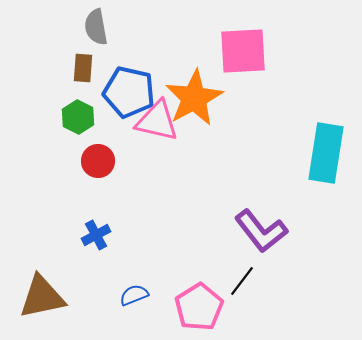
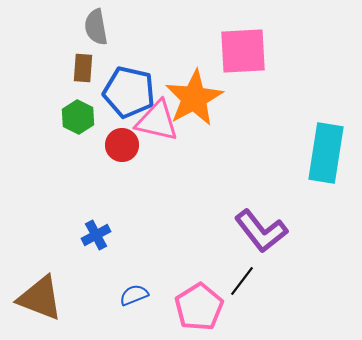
red circle: moved 24 px right, 16 px up
brown triangle: moved 2 px left, 1 px down; rotated 33 degrees clockwise
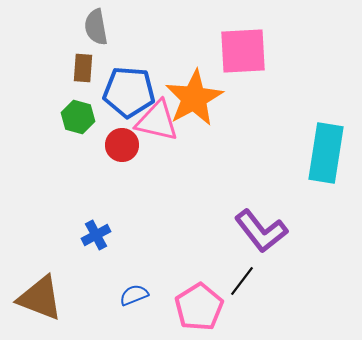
blue pentagon: rotated 9 degrees counterclockwise
green hexagon: rotated 12 degrees counterclockwise
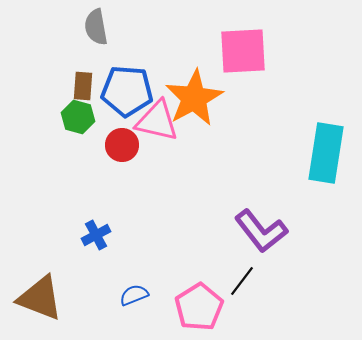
brown rectangle: moved 18 px down
blue pentagon: moved 2 px left, 1 px up
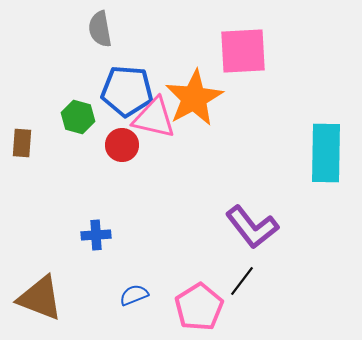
gray semicircle: moved 4 px right, 2 px down
brown rectangle: moved 61 px left, 57 px down
pink triangle: moved 3 px left, 3 px up
cyan rectangle: rotated 8 degrees counterclockwise
purple L-shape: moved 9 px left, 4 px up
blue cross: rotated 24 degrees clockwise
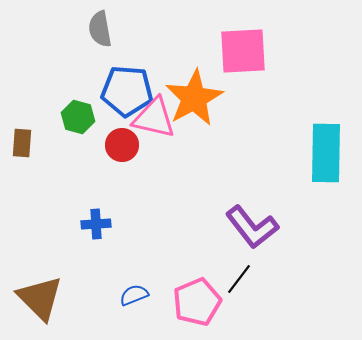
blue cross: moved 11 px up
black line: moved 3 px left, 2 px up
brown triangle: rotated 24 degrees clockwise
pink pentagon: moved 2 px left, 5 px up; rotated 9 degrees clockwise
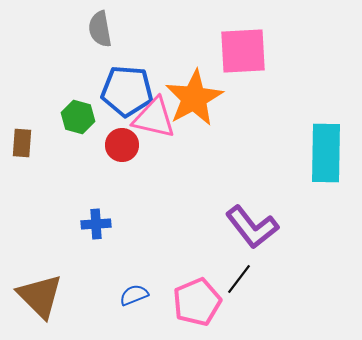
brown triangle: moved 2 px up
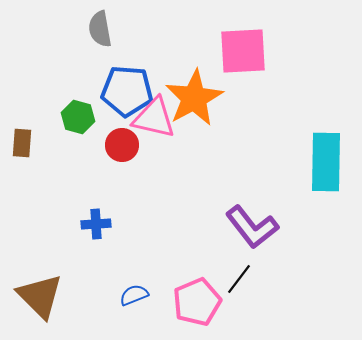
cyan rectangle: moved 9 px down
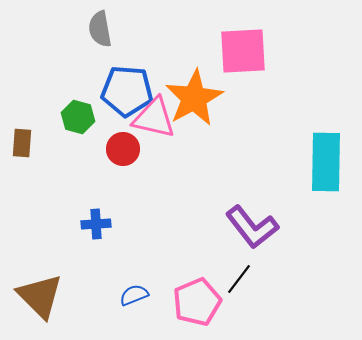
red circle: moved 1 px right, 4 px down
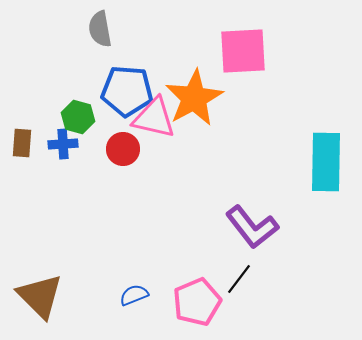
blue cross: moved 33 px left, 80 px up
